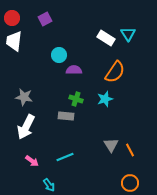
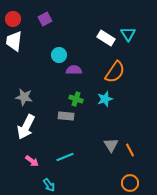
red circle: moved 1 px right, 1 px down
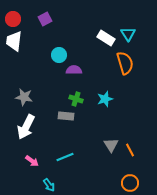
orange semicircle: moved 10 px right, 9 px up; rotated 50 degrees counterclockwise
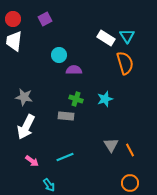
cyan triangle: moved 1 px left, 2 px down
